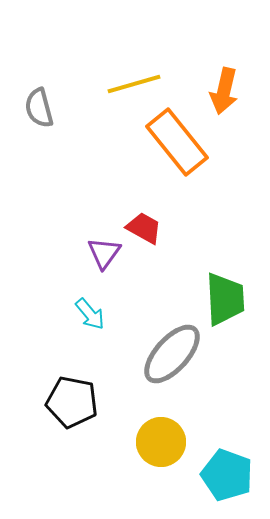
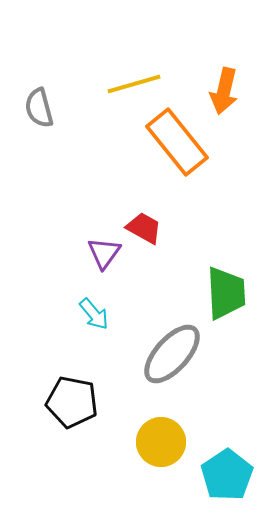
green trapezoid: moved 1 px right, 6 px up
cyan arrow: moved 4 px right
cyan pentagon: rotated 18 degrees clockwise
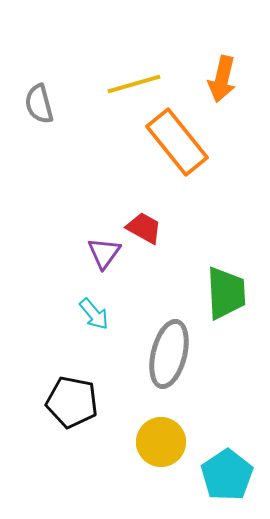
orange arrow: moved 2 px left, 12 px up
gray semicircle: moved 4 px up
gray ellipse: moved 3 px left; rotated 28 degrees counterclockwise
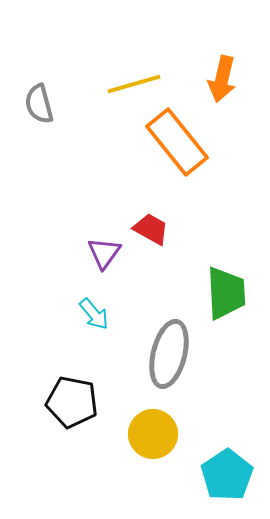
red trapezoid: moved 7 px right, 1 px down
yellow circle: moved 8 px left, 8 px up
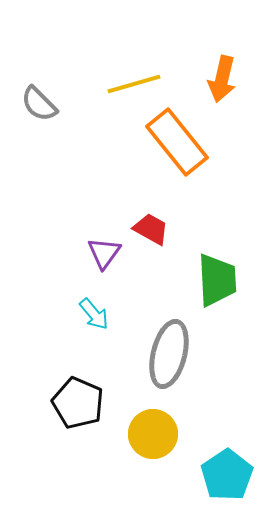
gray semicircle: rotated 30 degrees counterclockwise
green trapezoid: moved 9 px left, 13 px up
black pentagon: moved 6 px right, 1 px down; rotated 12 degrees clockwise
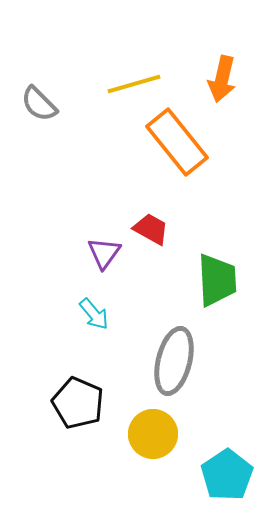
gray ellipse: moved 5 px right, 7 px down
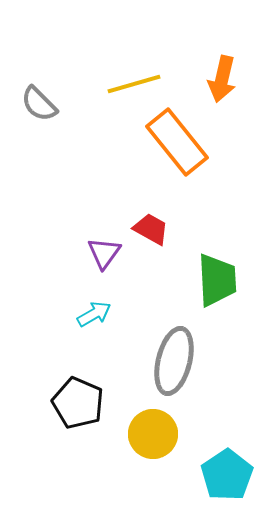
cyan arrow: rotated 80 degrees counterclockwise
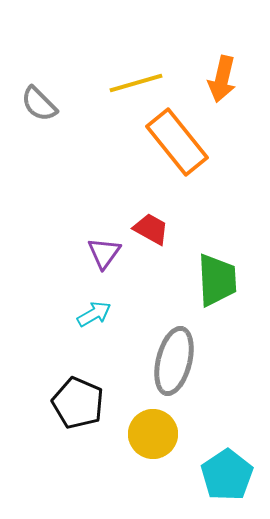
yellow line: moved 2 px right, 1 px up
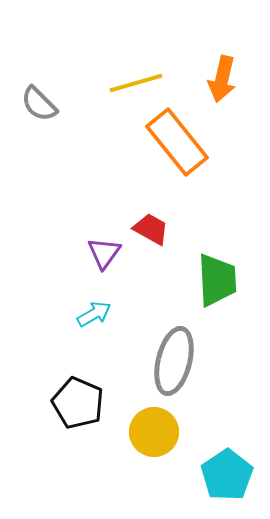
yellow circle: moved 1 px right, 2 px up
